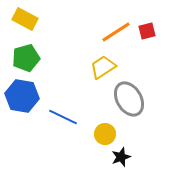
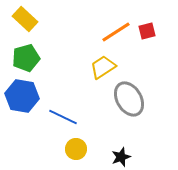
yellow rectangle: rotated 15 degrees clockwise
yellow circle: moved 29 px left, 15 px down
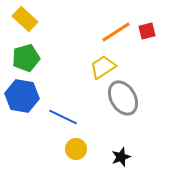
gray ellipse: moved 6 px left, 1 px up
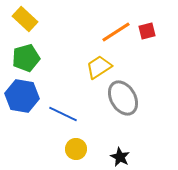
yellow trapezoid: moved 4 px left
blue line: moved 3 px up
black star: moved 1 px left; rotated 24 degrees counterclockwise
